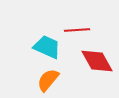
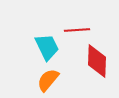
cyan trapezoid: rotated 40 degrees clockwise
red diamond: rotated 32 degrees clockwise
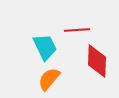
cyan trapezoid: moved 2 px left
orange semicircle: moved 1 px right, 1 px up
